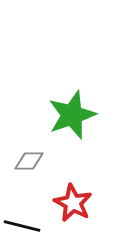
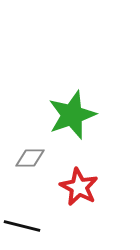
gray diamond: moved 1 px right, 3 px up
red star: moved 6 px right, 16 px up
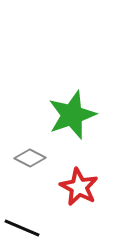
gray diamond: rotated 28 degrees clockwise
black line: moved 2 px down; rotated 9 degrees clockwise
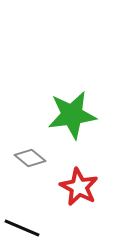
green star: rotated 12 degrees clockwise
gray diamond: rotated 12 degrees clockwise
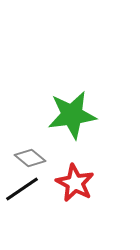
red star: moved 4 px left, 4 px up
black line: moved 39 px up; rotated 57 degrees counterclockwise
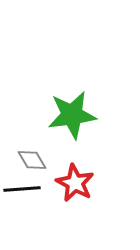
gray diamond: moved 2 px right, 2 px down; rotated 20 degrees clockwise
black line: rotated 30 degrees clockwise
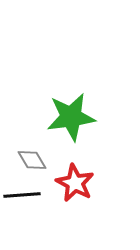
green star: moved 1 px left, 2 px down
black line: moved 6 px down
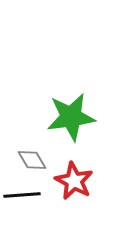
red star: moved 1 px left, 2 px up
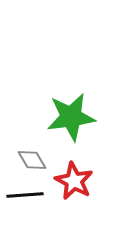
black line: moved 3 px right
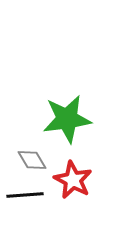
green star: moved 4 px left, 2 px down
red star: moved 1 px left, 1 px up
